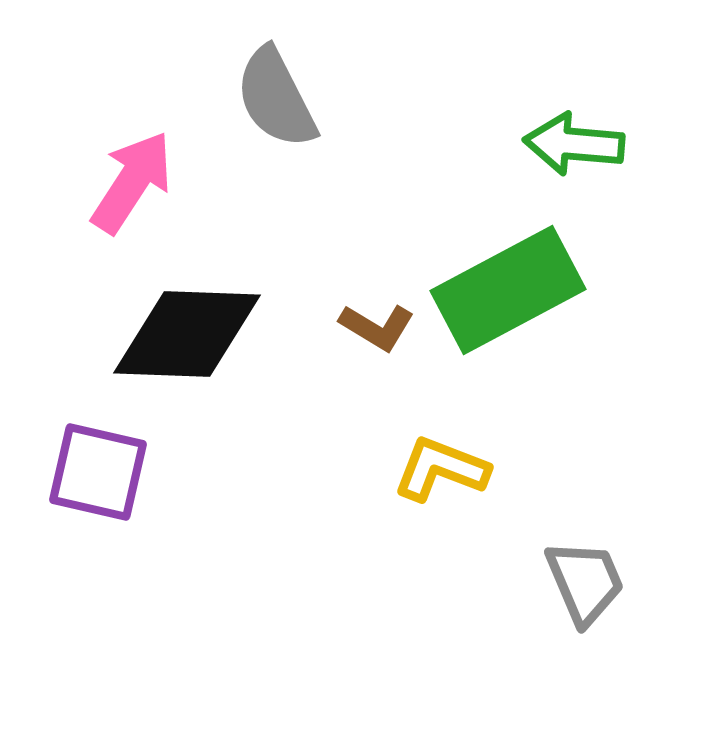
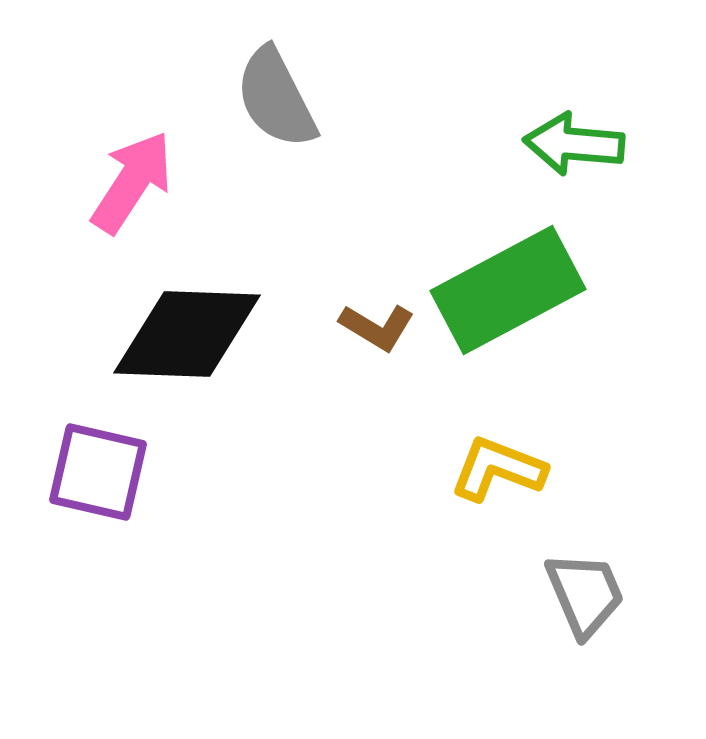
yellow L-shape: moved 57 px right
gray trapezoid: moved 12 px down
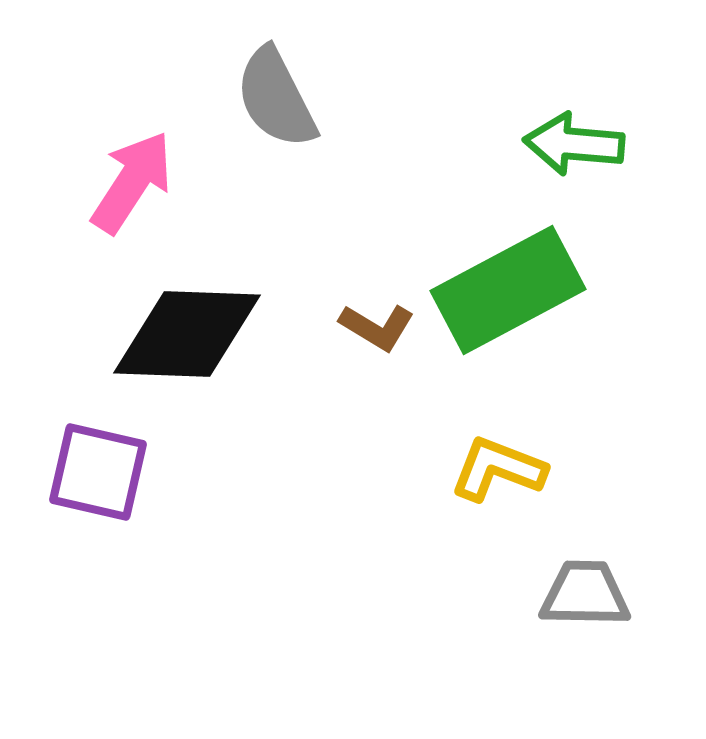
gray trapezoid: rotated 66 degrees counterclockwise
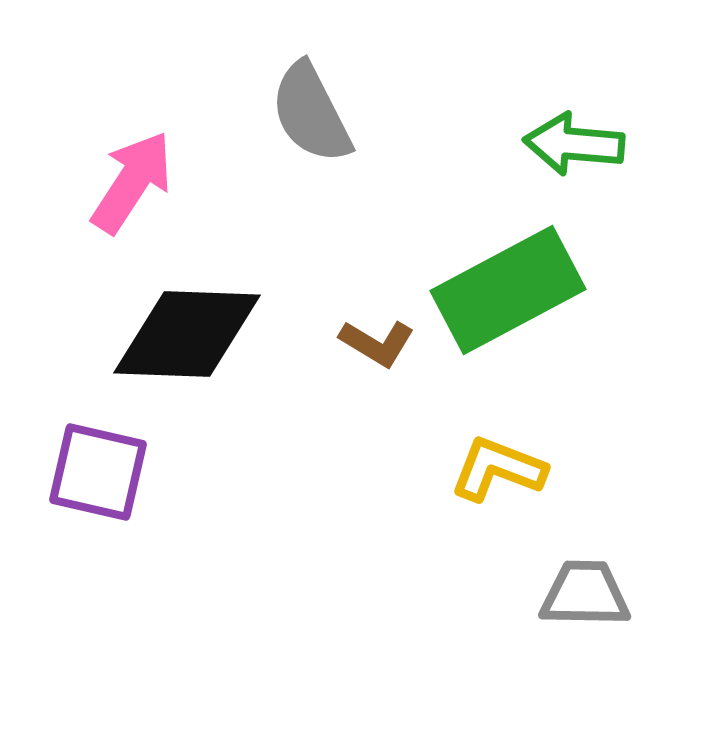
gray semicircle: moved 35 px right, 15 px down
brown L-shape: moved 16 px down
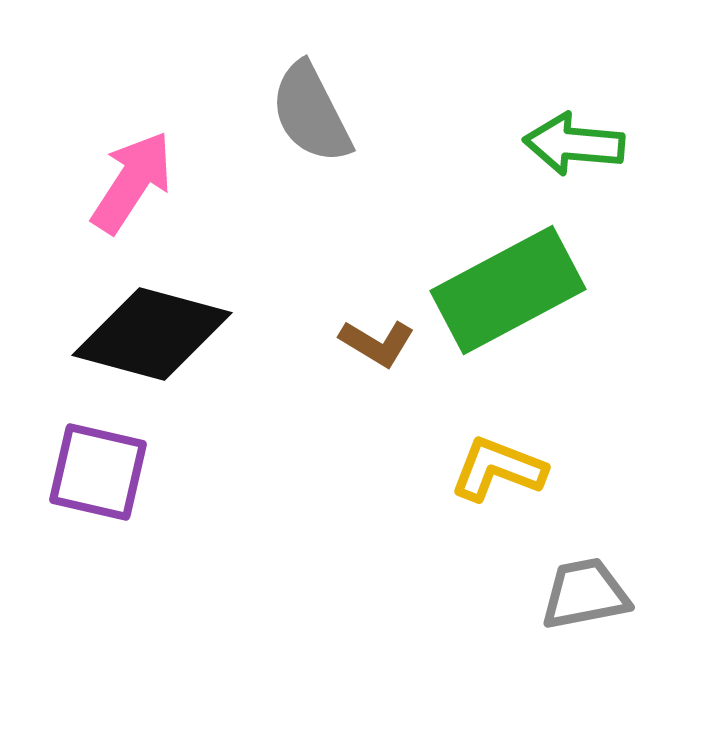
black diamond: moved 35 px left; rotated 13 degrees clockwise
gray trapezoid: rotated 12 degrees counterclockwise
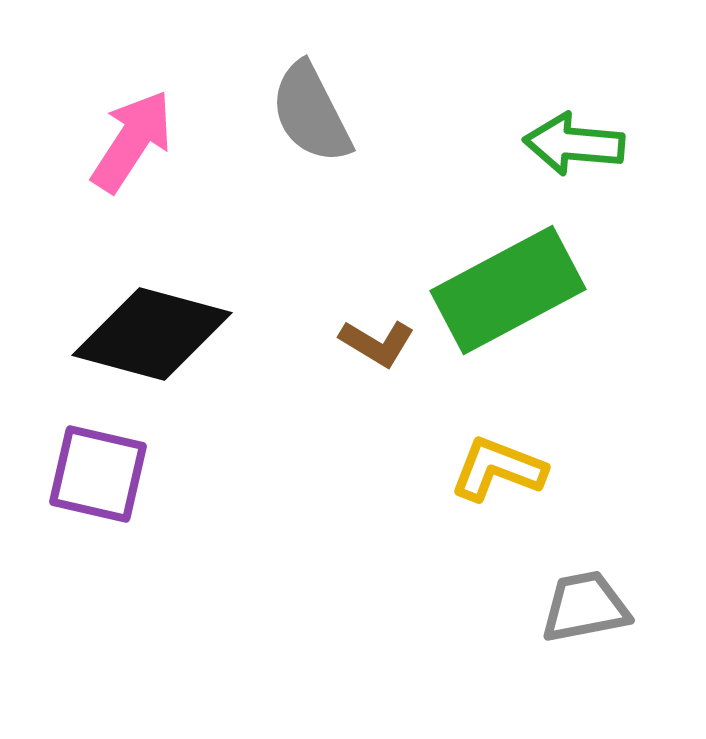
pink arrow: moved 41 px up
purple square: moved 2 px down
gray trapezoid: moved 13 px down
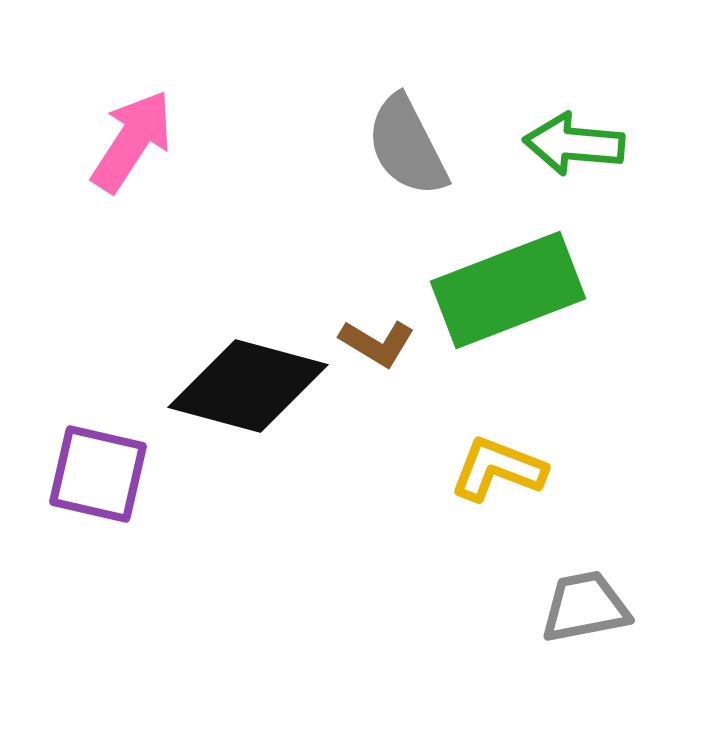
gray semicircle: moved 96 px right, 33 px down
green rectangle: rotated 7 degrees clockwise
black diamond: moved 96 px right, 52 px down
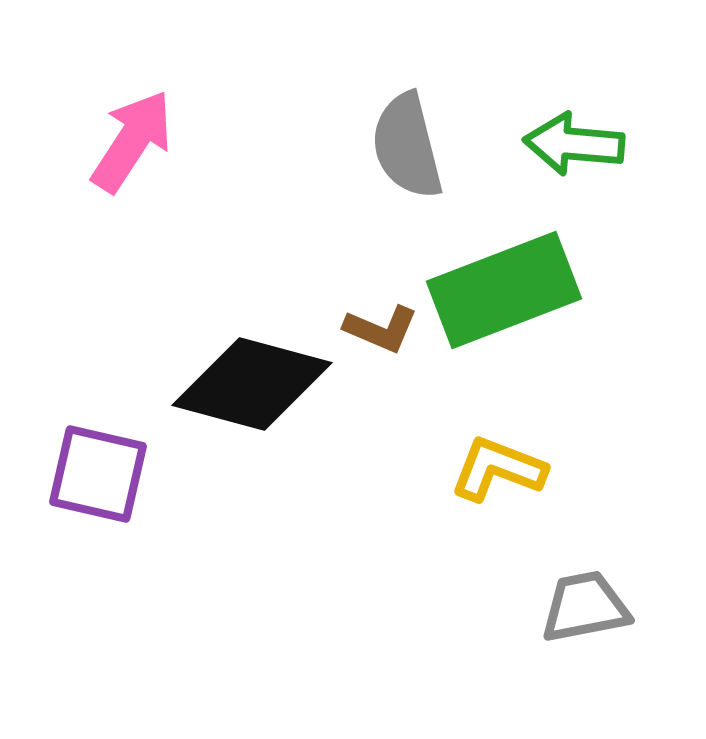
gray semicircle: rotated 13 degrees clockwise
green rectangle: moved 4 px left
brown L-shape: moved 4 px right, 14 px up; rotated 8 degrees counterclockwise
black diamond: moved 4 px right, 2 px up
